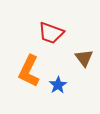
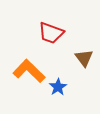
orange L-shape: rotated 108 degrees clockwise
blue star: moved 2 px down
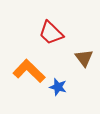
red trapezoid: rotated 24 degrees clockwise
blue star: rotated 24 degrees counterclockwise
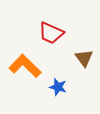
red trapezoid: rotated 20 degrees counterclockwise
orange L-shape: moved 4 px left, 5 px up
